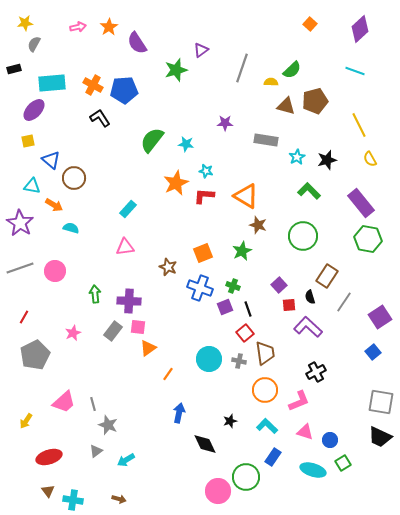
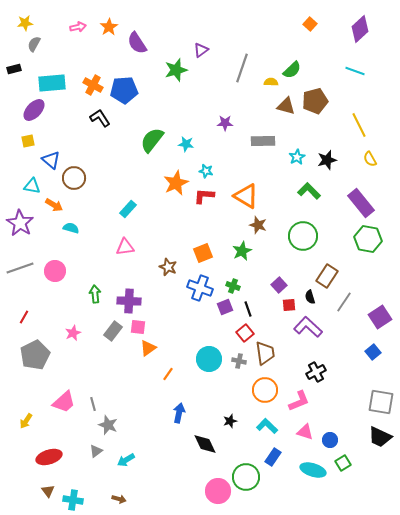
gray rectangle at (266, 140): moved 3 px left, 1 px down; rotated 10 degrees counterclockwise
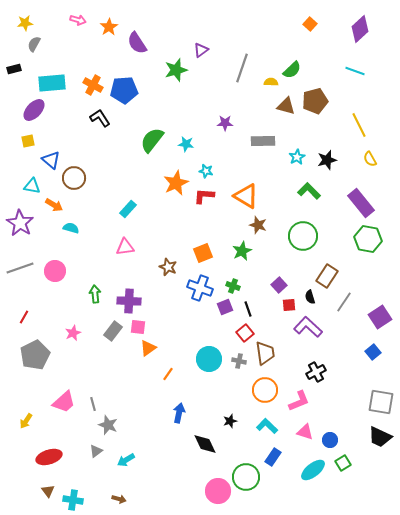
pink arrow at (78, 27): moved 7 px up; rotated 28 degrees clockwise
cyan ellipse at (313, 470): rotated 55 degrees counterclockwise
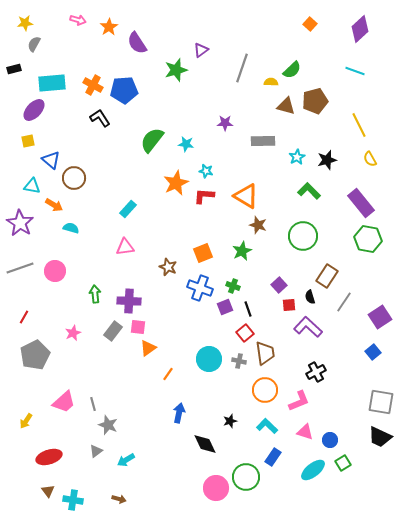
pink circle at (218, 491): moved 2 px left, 3 px up
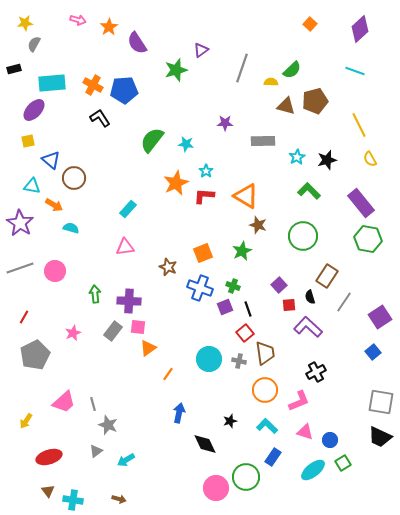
cyan star at (206, 171): rotated 24 degrees clockwise
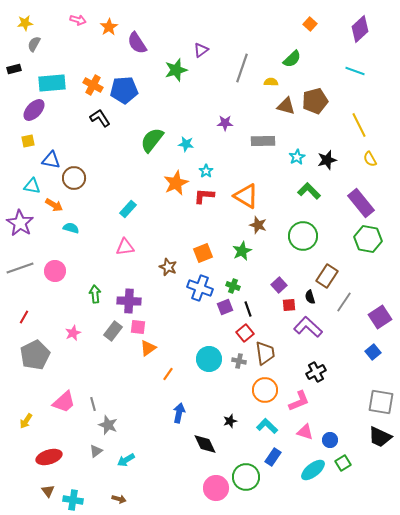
green semicircle at (292, 70): moved 11 px up
blue triangle at (51, 160): rotated 30 degrees counterclockwise
